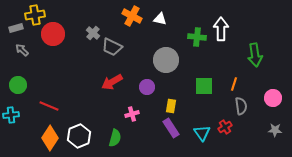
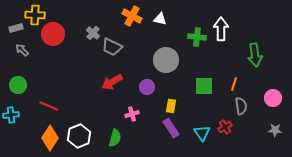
yellow cross: rotated 12 degrees clockwise
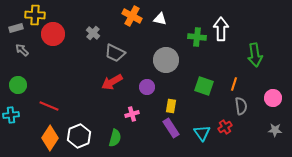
gray trapezoid: moved 3 px right, 6 px down
green square: rotated 18 degrees clockwise
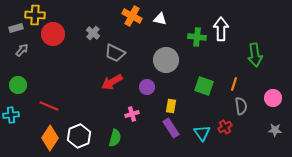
gray arrow: rotated 88 degrees clockwise
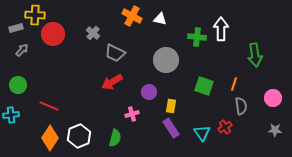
purple circle: moved 2 px right, 5 px down
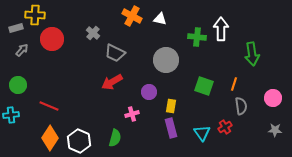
red circle: moved 1 px left, 5 px down
green arrow: moved 3 px left, 1 px up
purple rectangle: rotated 18 degrees clockwise
white hexagon: moved 5 px down; rotated 15 degrees counterclockwise
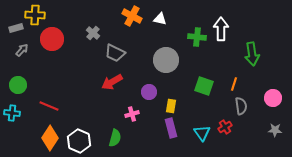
cyan cross: moved 1 px right, 2 px up; rotated 14 degrees clockwise
